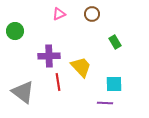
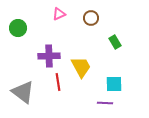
brown circle: moved 1 px left, 4 px down
green circle: moved 3 px right, 3 px up
yellow trapezoid: rotated 15 degrees clockwise
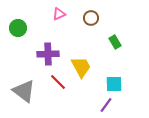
purple cross: moved 1 px left, 2 px up
red line: rotated 36 degrees counterclockwise
gray triangle: moved 1 px right, 1 px up
purple line: moved 1 px right, 2 px down; rotated 56 degrees counterclockwise
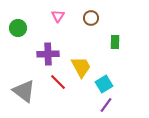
pink triangle: moved 1 px left, 2 px down; rotated 32 degrees counterclockwise
green rectangle: rotated 32 degrees clockwise
cyan square: moved 10 px left; rotated 30 degrees counterclockwise
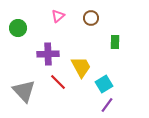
pink triangle: rotated 16 degrees clockwise
gray triangle: rotated 10 degrees clockwise
purple line: moved 1 px right
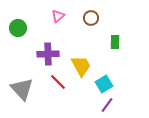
yellow trapezoid: moved 1 px up
gray triangle: moved 2 px left, 2 px up
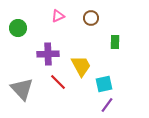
pink triangle: rotated 16 degrees clockwise
cyan square: rotated 18 degrees clockwise
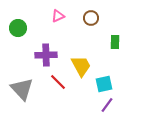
purple cross: moved 2 px left, 1 px down
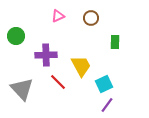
green circle: moved 2 px left, 8 px down
cyan square: rotated 12 degrees counterclockwise
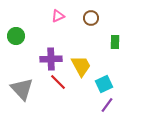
purple cross: moved 5 px right, 4 px down
